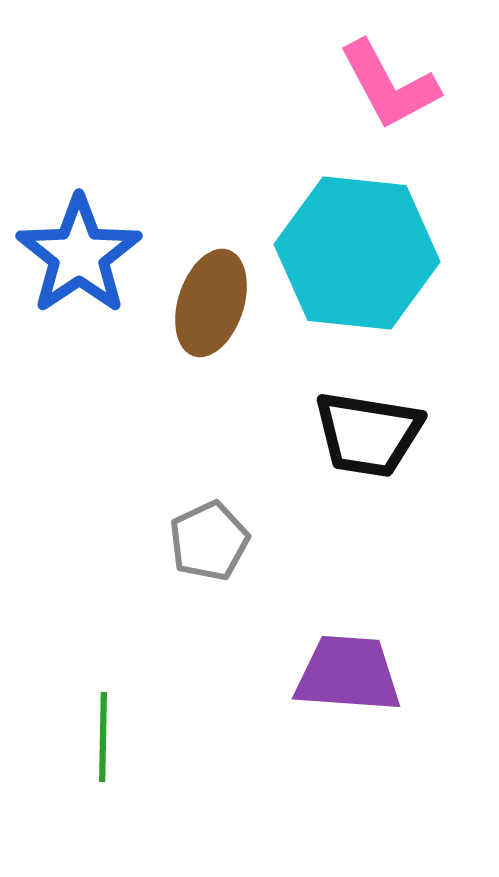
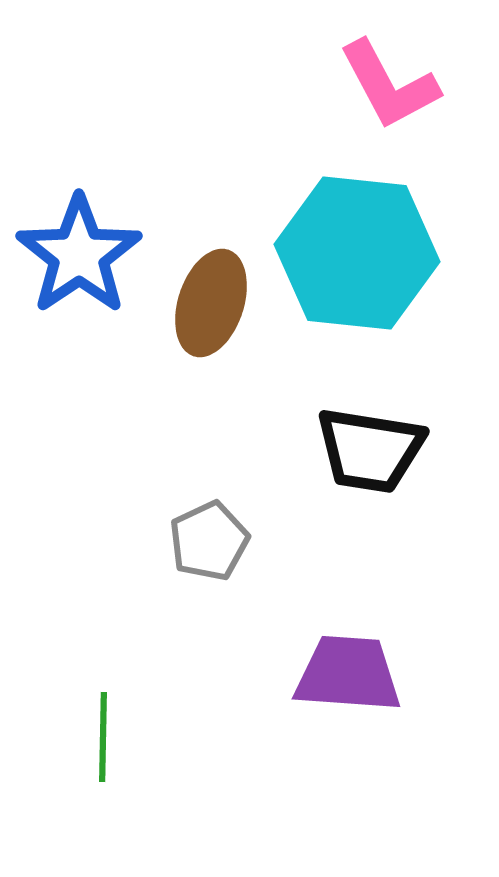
black trapezoid: moved 2 px right, 16 px down
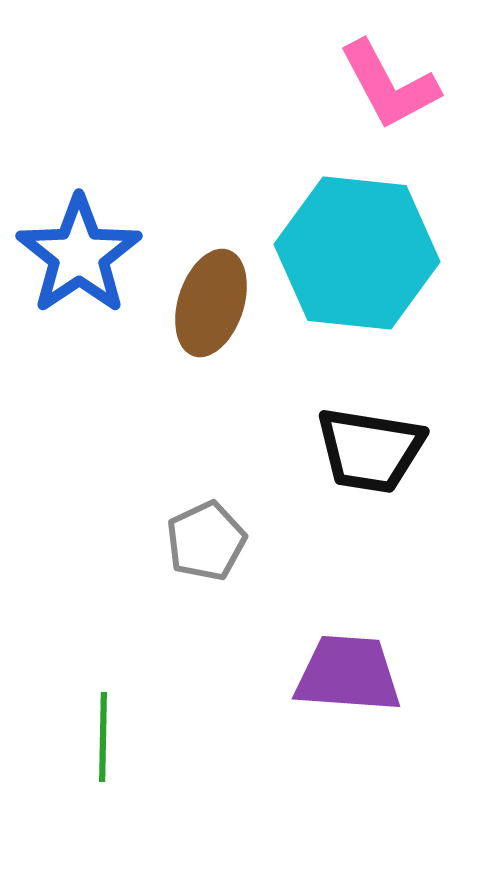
gray pentagon: moved 3 px left
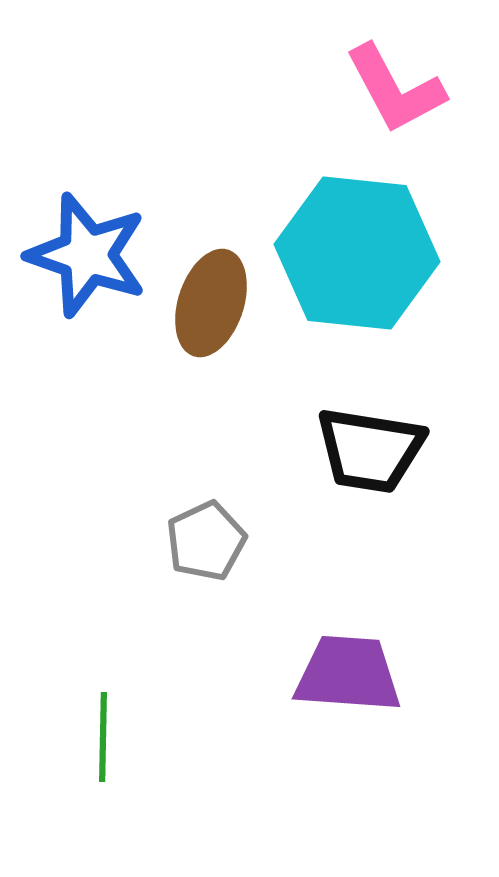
pink L-shape: moved 6 px right, 4 px down
blue star: moved 8 px right; rotated 19 degrees counterclockwise
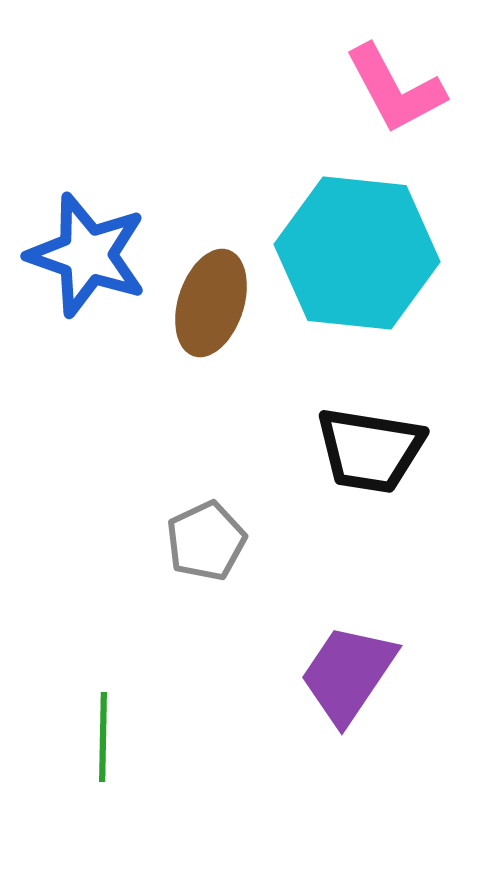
purple trapezoid: rotated 60 degrees counterclockwise
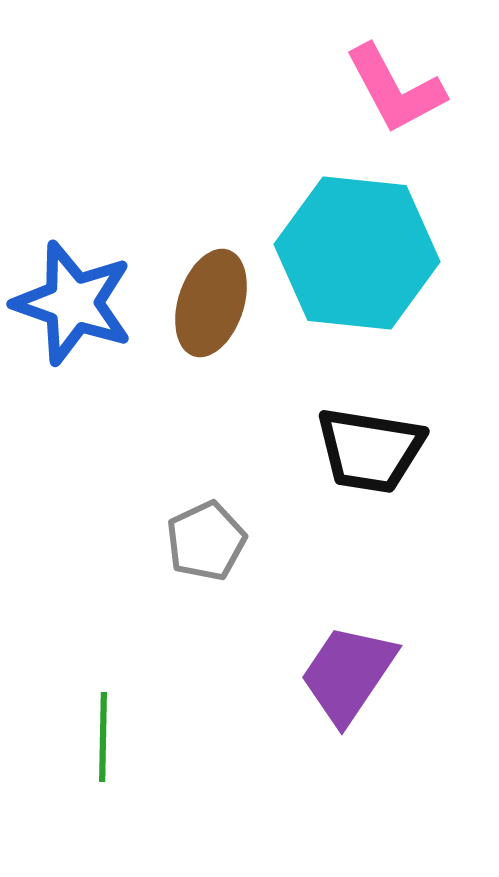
blue star: moved 14 px left, 48 px down
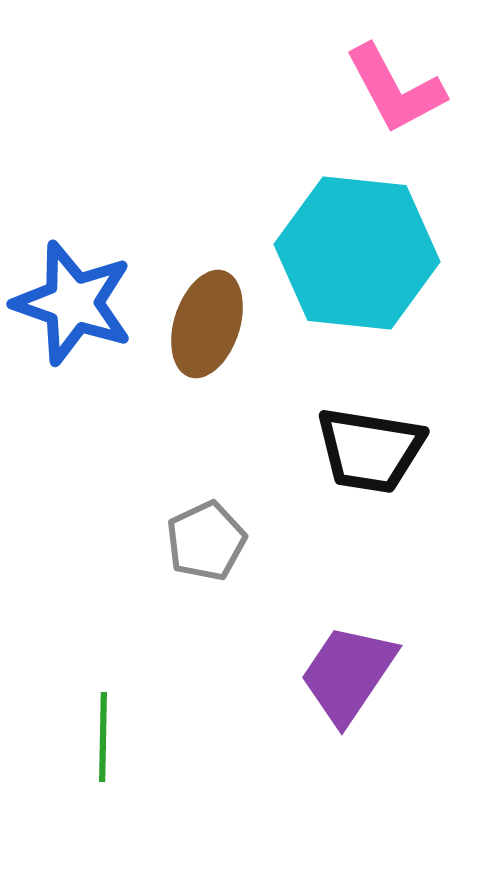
brown ellipse: moved 4 px left, 21 px down
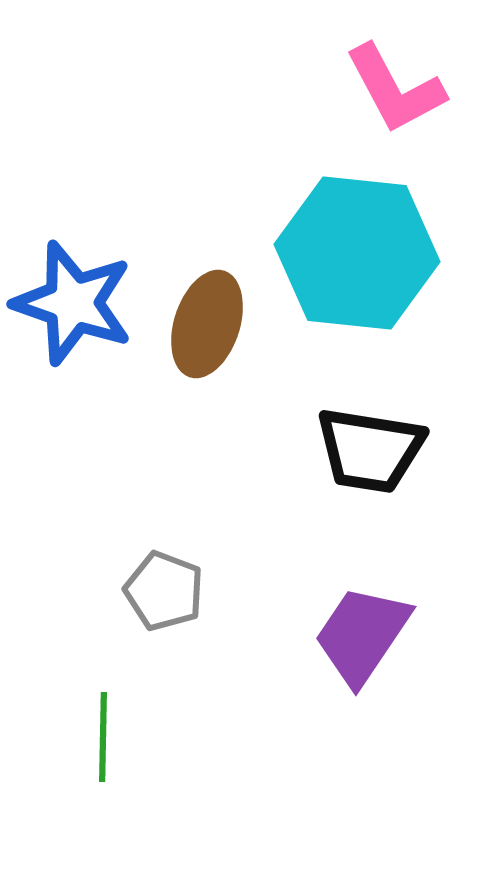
gray pentagon: moved 42 px left, 50 px down; rotated 26 degrees counterclockwise
purple trapezoid: moved 14 px right, 39 px up
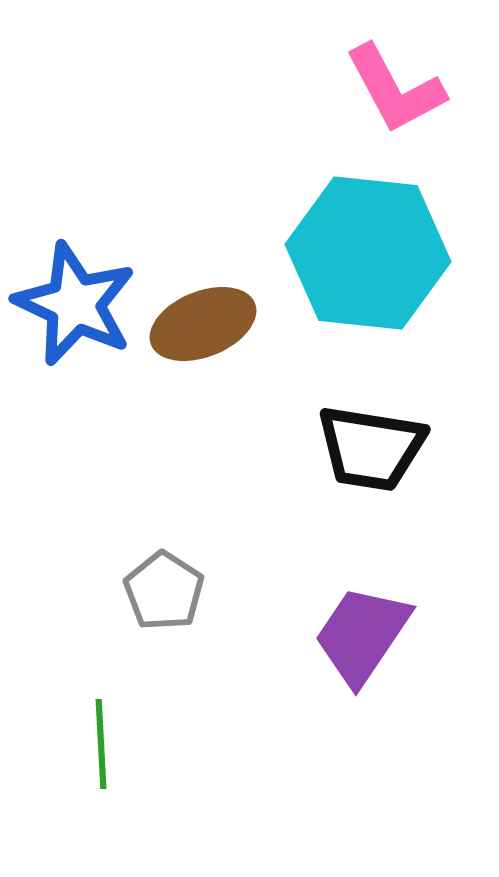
cyan hexagon: moved 11 px right
blue star: moved 2 px right, 1 px down; rotated 6 degrees clockwise
brown ellipse: moved 4 px left; rotated 50 degrees clockwise
black trapezoid: moved 1 px right, 2 px up
gray pentagon: rotated 12 degrees clockwise
green line: moved 2 px left, 7 px down; rotated 4 degrees counterclockwise
